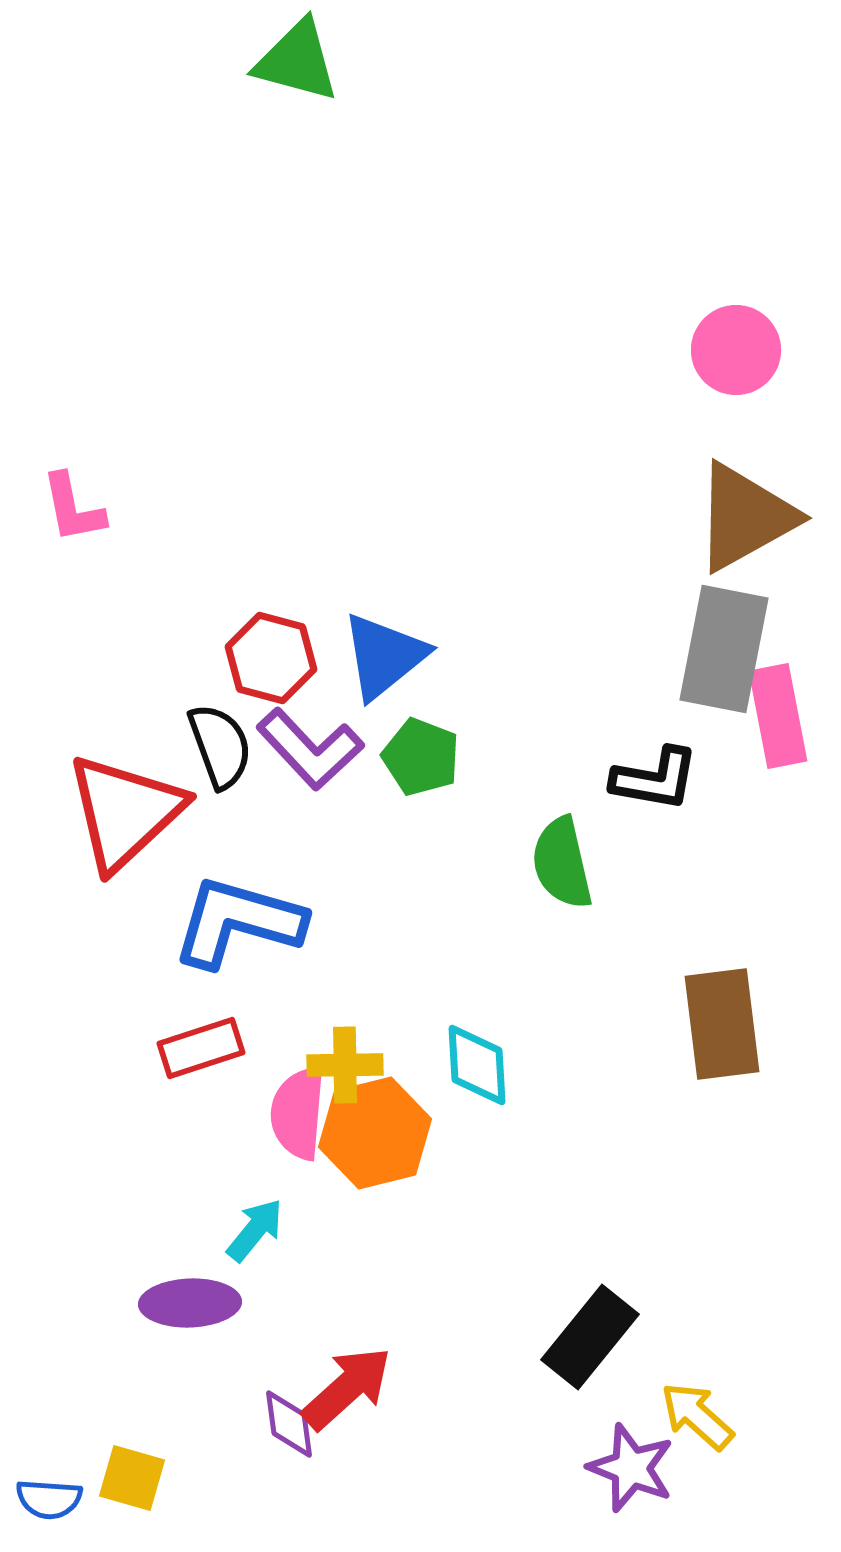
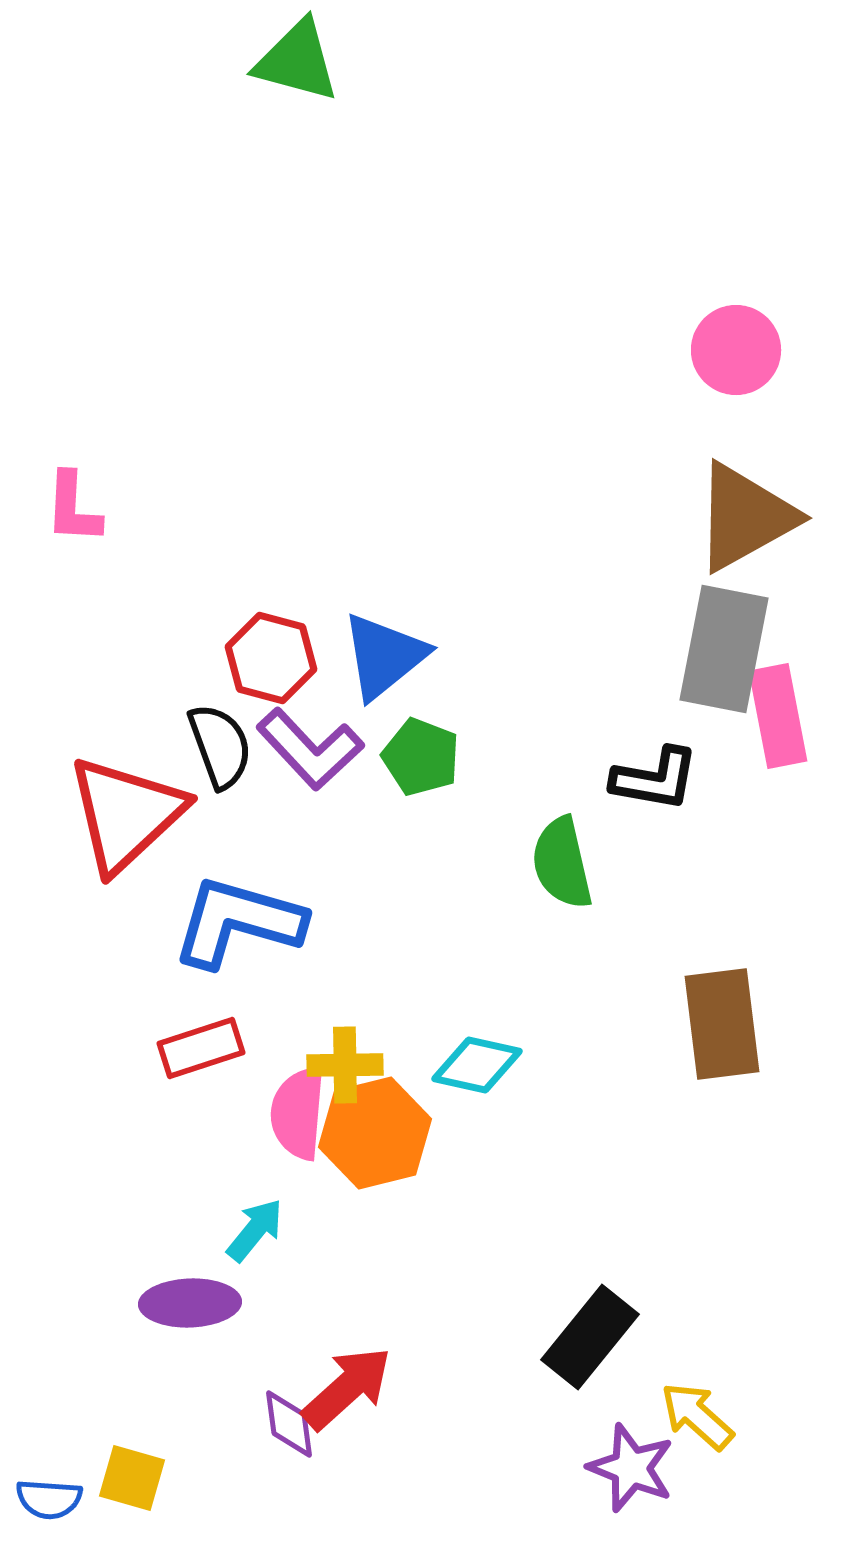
pink L-shape: rotated 14 degrees clockwise
red triangle: moved 1 px right, 2 px down
cyan diamond: rotated 74 degrees counterclockwise
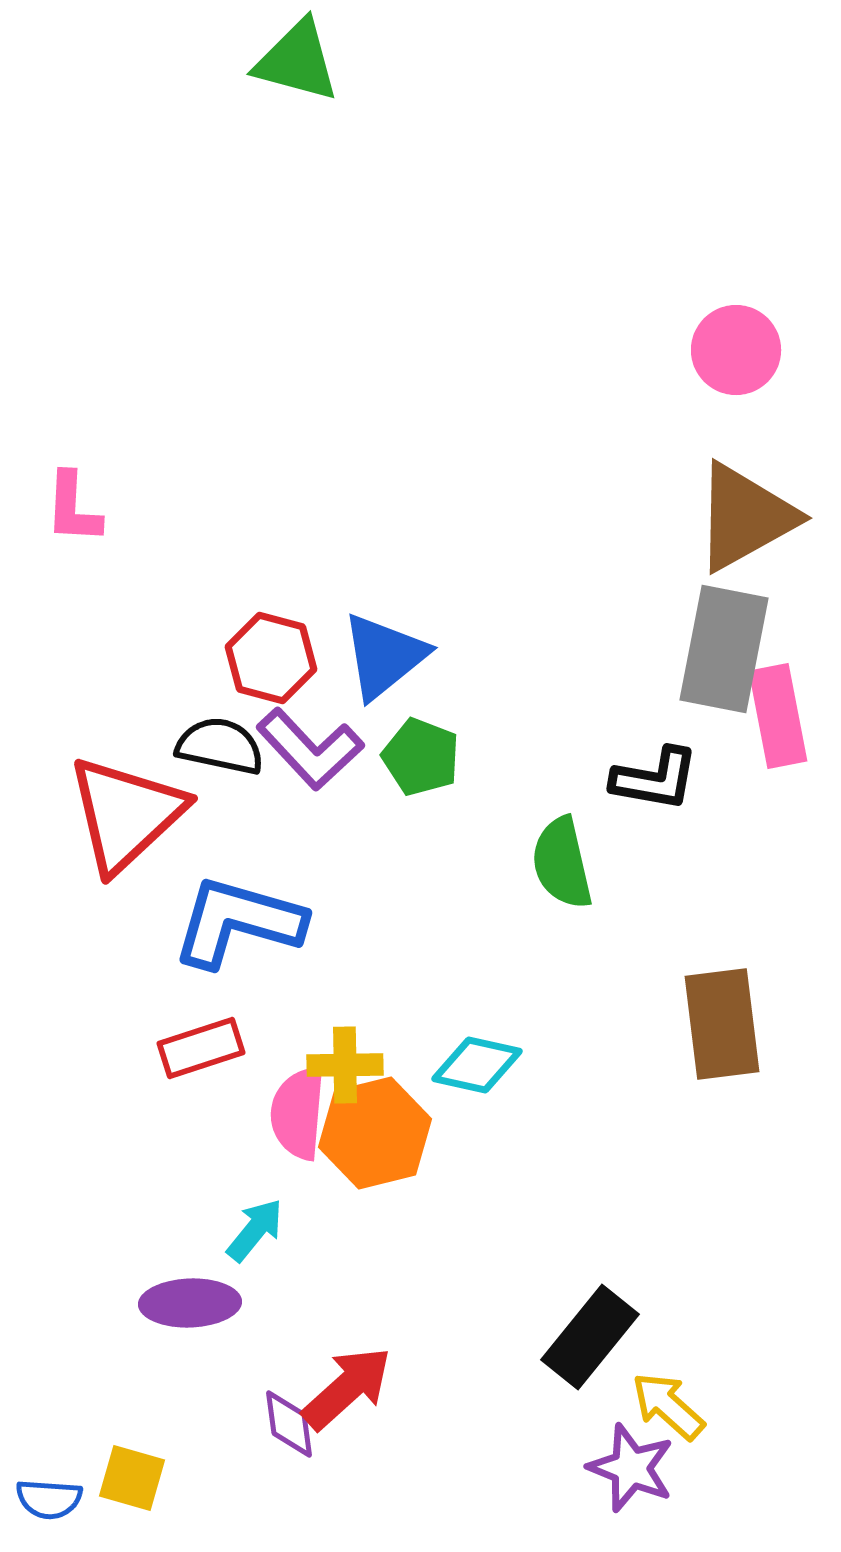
black semicircle: rotated 58 degrees counterclockwise
yellow arrow: moved 29 px left, 10 px up
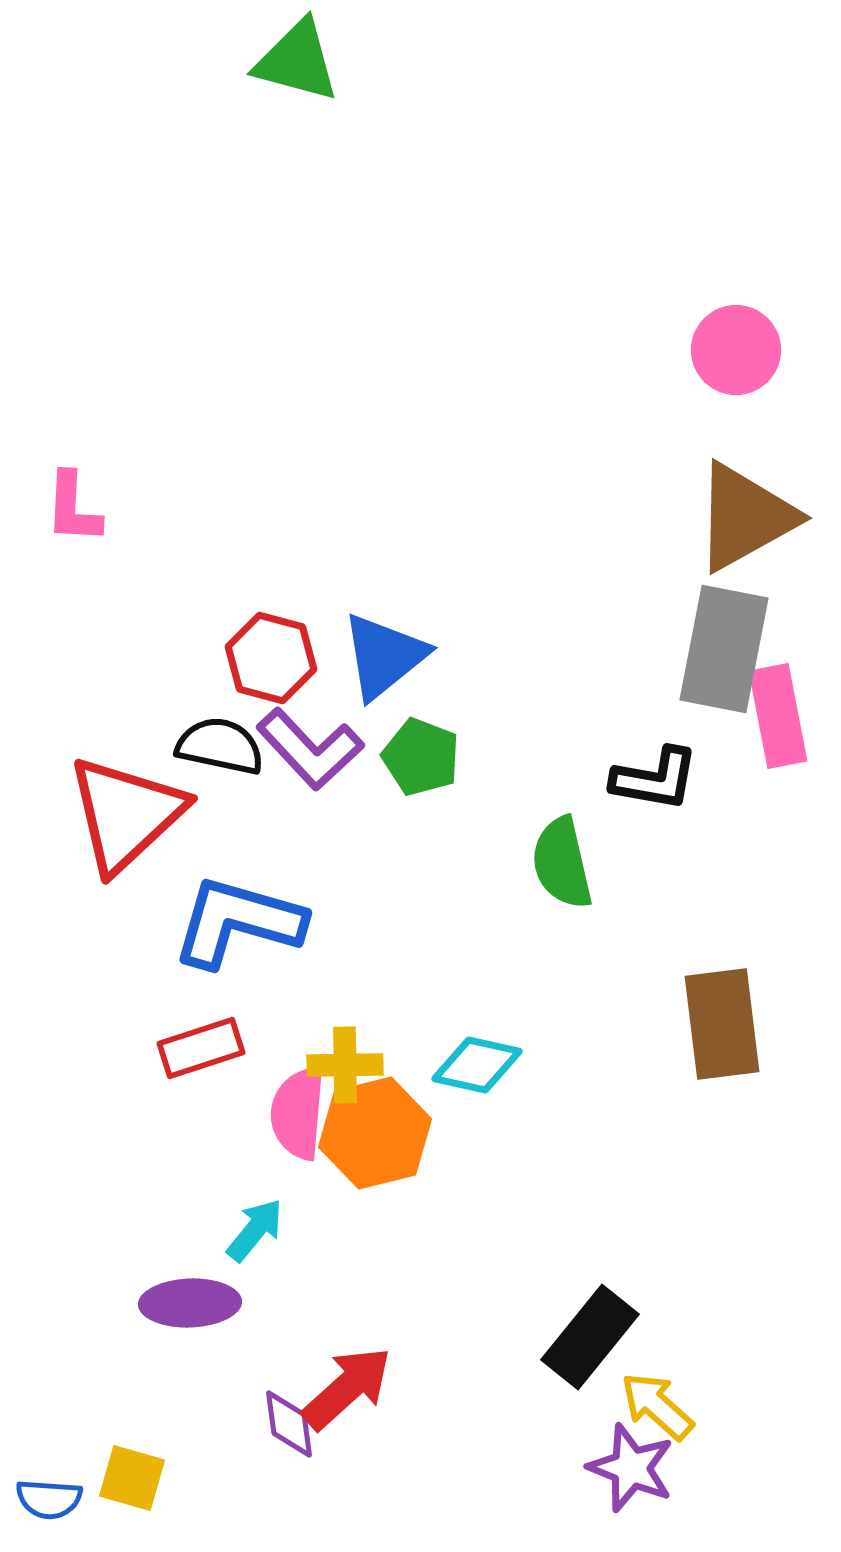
yellow arrow: moved 11 px left
